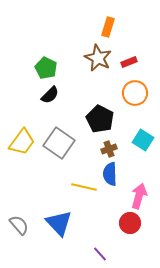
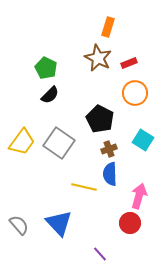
red rectangle: moved 1 px down
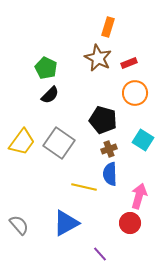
black pentagon: moved 3 px right, 1 px down; rotated 12 degrees counterclockwise
blue triangle: moved 7 px right; rotated 44 degrees clockwise
